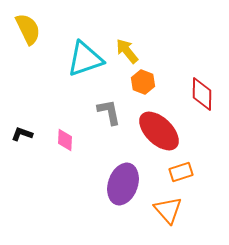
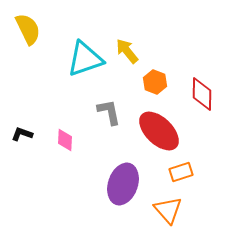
orange hexagon: moved 12 px right
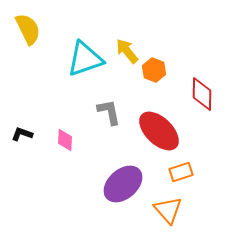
orange hexagon: moved 1 px left, 12 px up
purple ellipse: rotated 30 degrees clockwise
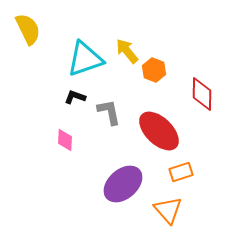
black L-shape: moved 53 px right, 37 px up
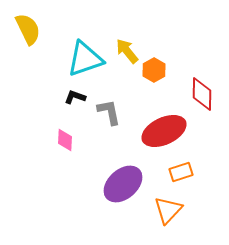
orange hexagon: rotated 10 degrees clockwise
red ellipse: moved 5 px right; rotated 69 degrees counterclockwise
orange triangle: rotated 24 degrees clockwise
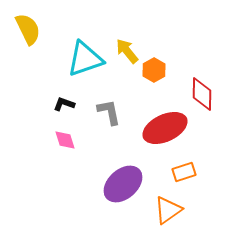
black L-shape: moved 11 px left, 7 px down
red ellipse: moved 1 px right, 3 px up
pink diamond: rotated 20 degrees counterclockwise
orange rectangle: moved 3 px right
orange triangle: rotated 12 degrees clockwise
